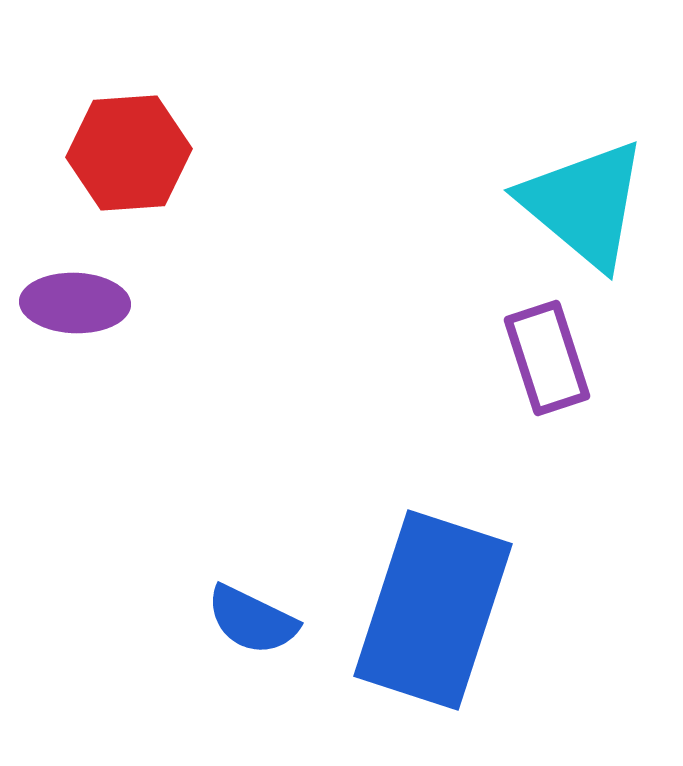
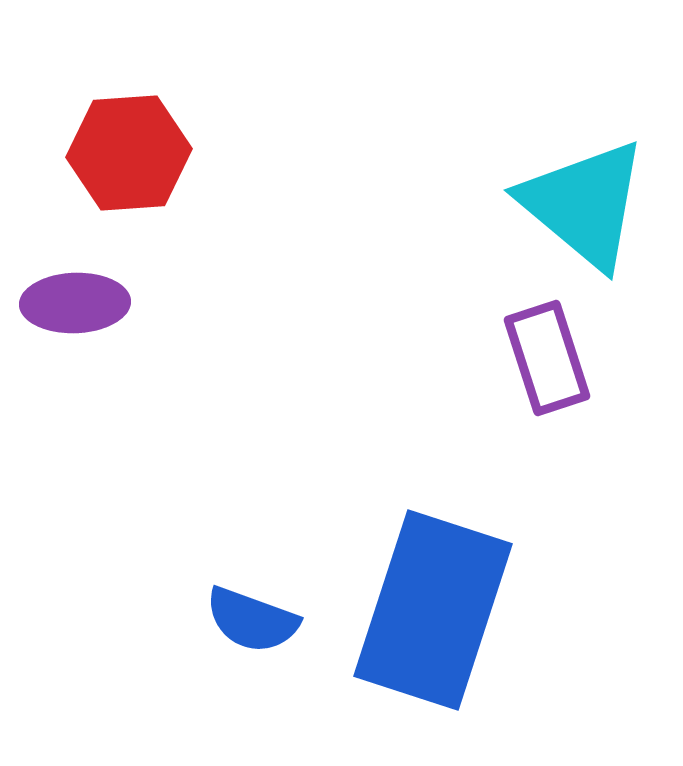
purple ellipse: rotated 4 degrees counterclockwise
blue semicircle: rotated 6 degrees counterclockwise
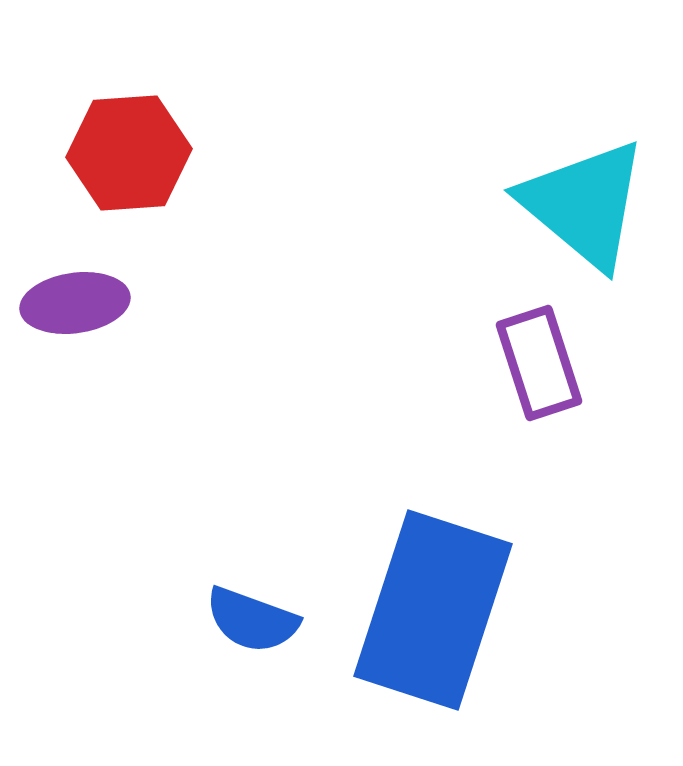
purple ellipse: rotated 6 degrees counterclockwise
purple rectangle: moved 8 px left, 5 px down
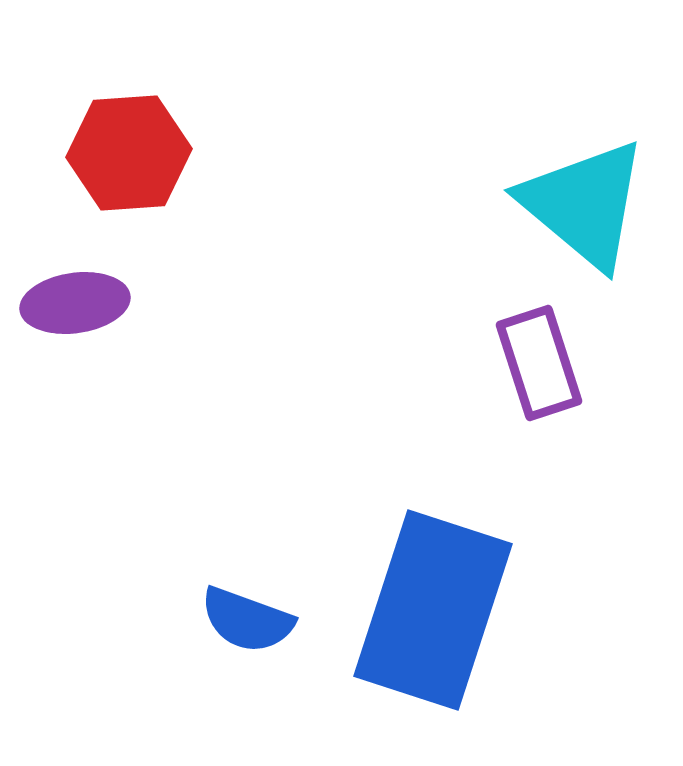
blue semicircle: moved 5 px left
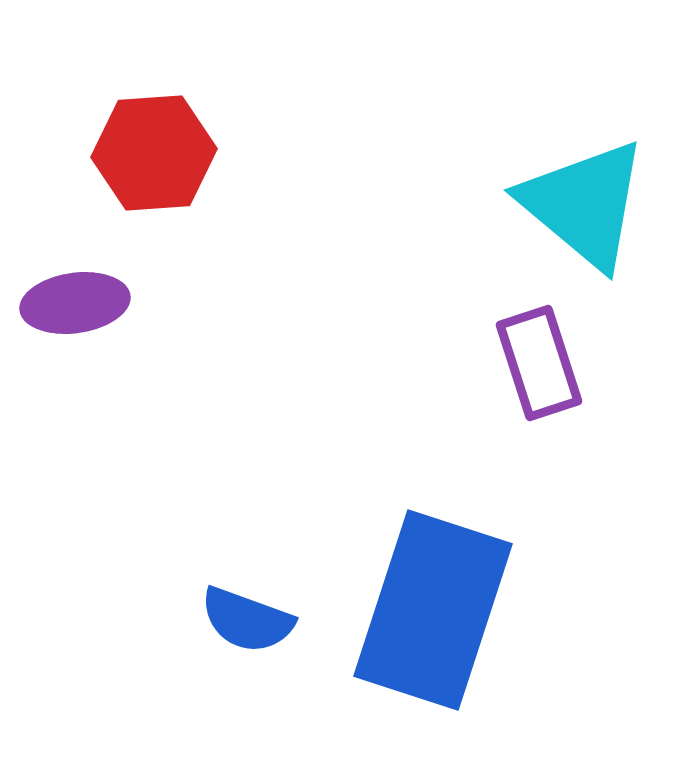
red hexagon: moved 25 px right
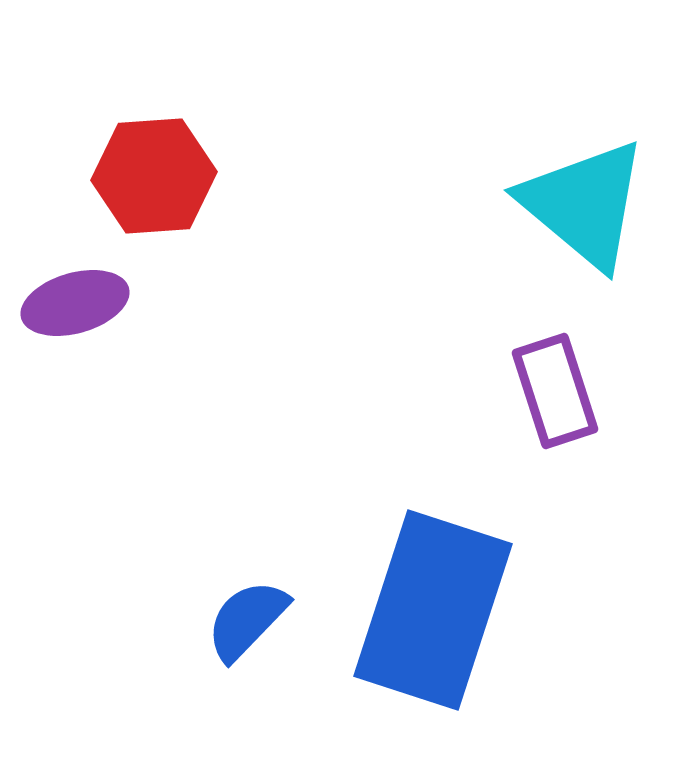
red hexagon: moved 23 px down
purple ellipse: rotated 8 degrees counterclockwise
purple rectangle: moved 16 px right, 28 px down
blue semicircle: rotated 114 degrees clockwise
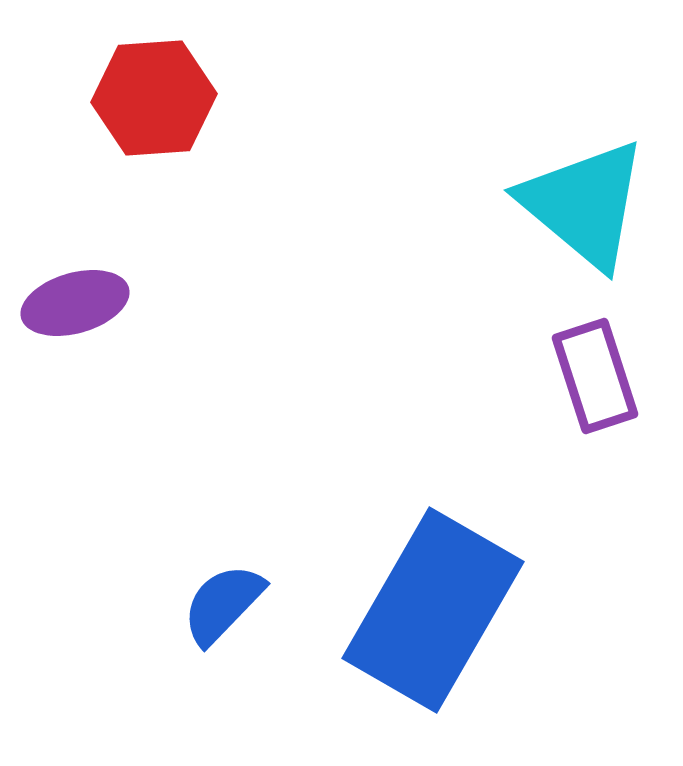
red hexagon: moved 78 px up
purple rectangle: moved 40 px right, 15 px up
blue rectangle: rotated 12 degrees clockwise
blue semicircle: moved 24 px left, 16 px up
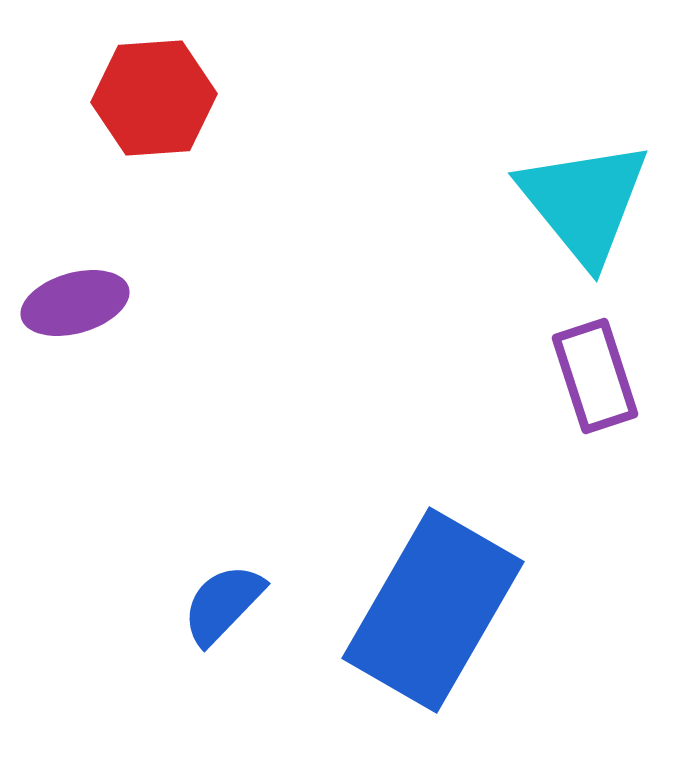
cyan triangle: moved 2 px up; rotated 11 degrees clockwise
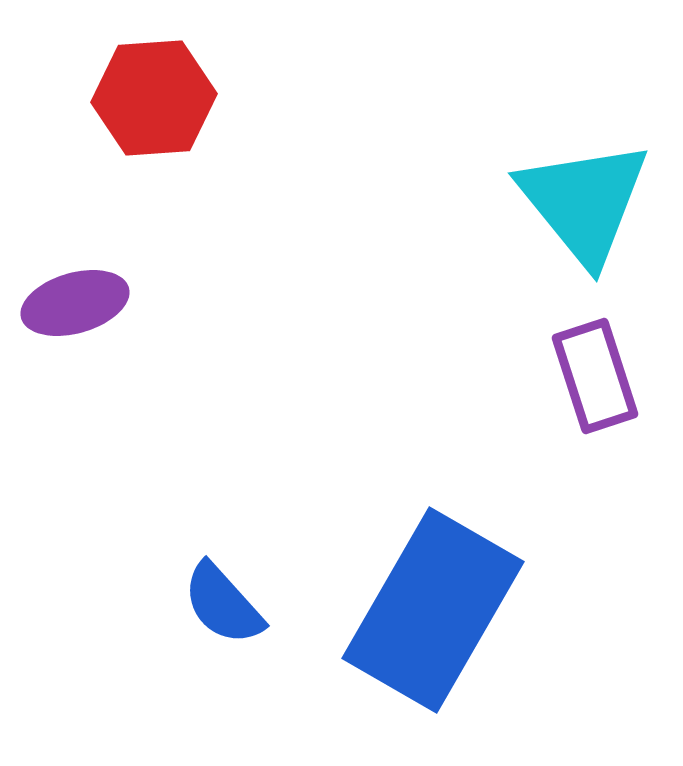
blue semicircle: rotated 86 degrees counterclockwise
